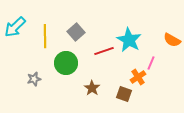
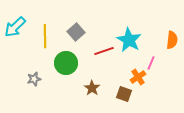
orange semicircle: rotated 114 degrees counterclockwise
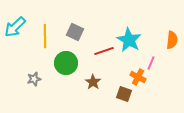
gray square: moved 1 px left; rotated 24 degrees counterclockwise
orange cross: rotated 28 degrees counterclockwise
brown star: moved 1 px right, 6 px up
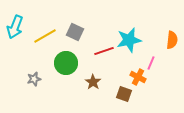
cyan arrow: rotated 25 degrees counterclockwise
yellow line: rotated 60 degrees clockwise
cyan star: rotated 30 degrees clockwise
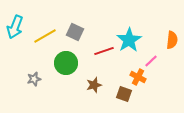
cyan star: rotated 20 degrees counterclockwise
pink line: moved 2 px up; rotated 24 degrees clockwise
brown star: moved 1 px right, 3 px down; rotated 21 degrees clockwise
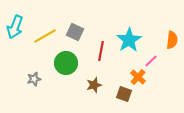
red line: moved 3 px left; rotated 60 degrees counterclockwise
orange cross: rotated 14 degrees clockwise
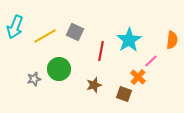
green circle: moved 7 px left, 6 px down
